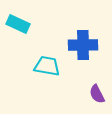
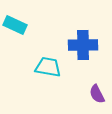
cyan rectangle: moved 3 px left, 1 px down
cyan trapezoid: moved 1 px right, 1 px down
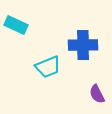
cyan rectangle: moved 1 px right
cyan trapezoid: rotated 148 degrees clockwise
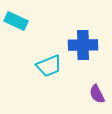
cyan rectangle: moved 4 px up
cyan trapezoid: moved 1 px right, 1 px up
